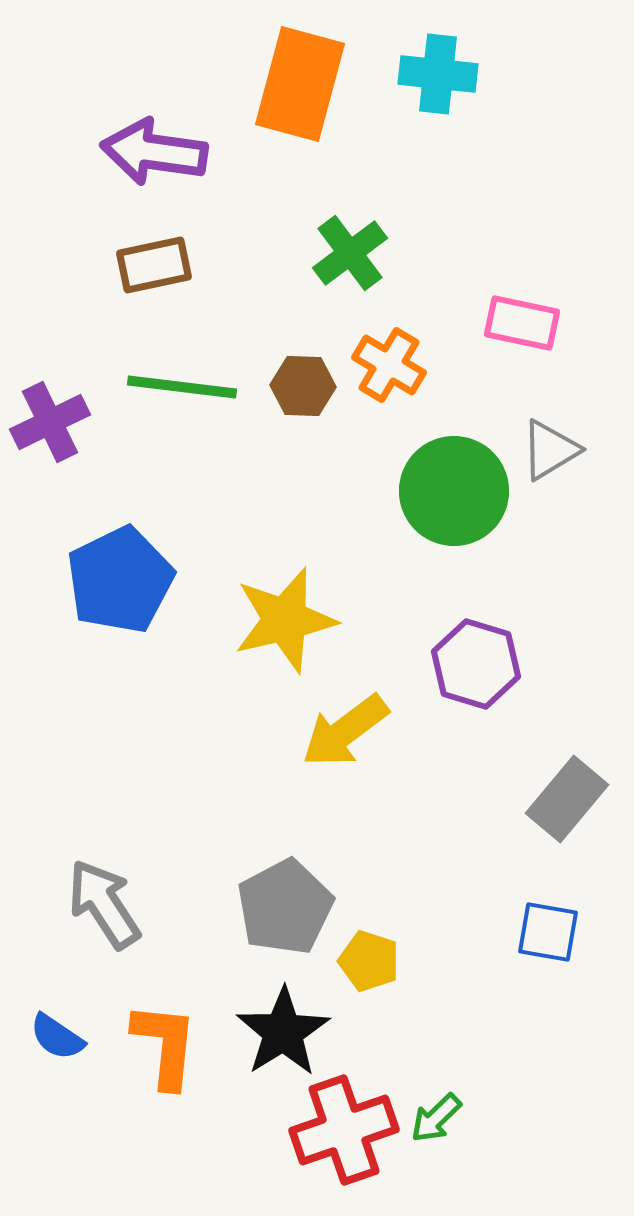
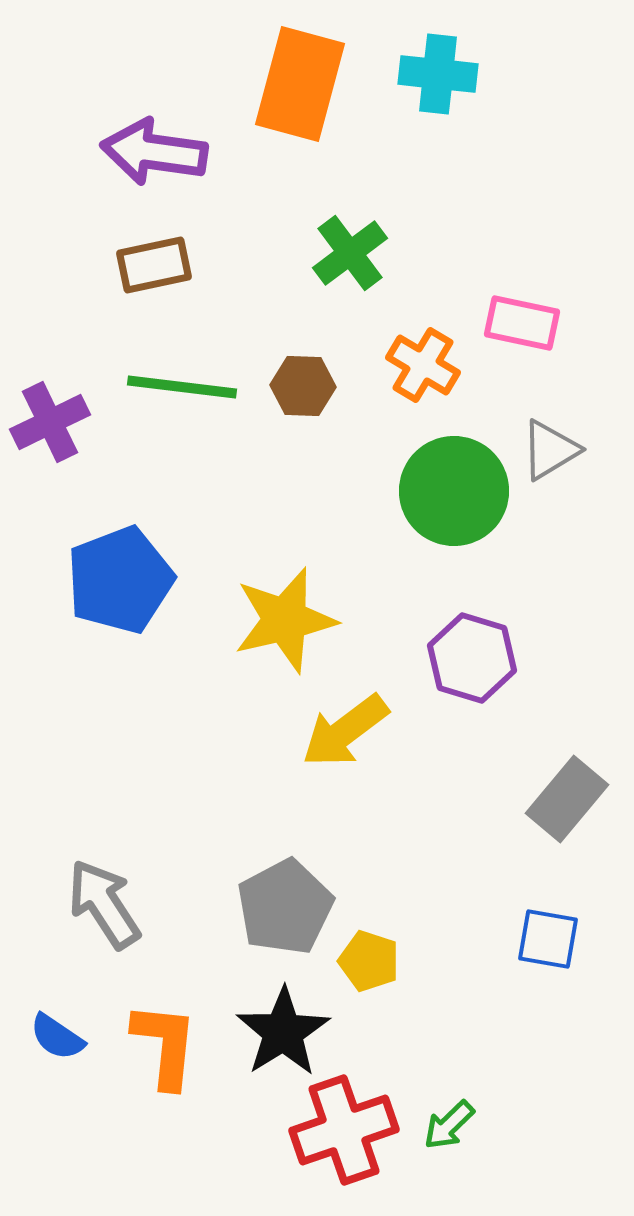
orange cross: moved 34 px right
blue pentagon: rotated 5 degrees clockwise
purple hexagon: moved 4 px left, 6 px up
blue square: moved 7 px down
green arrow: moved 13 px right, 7 px down
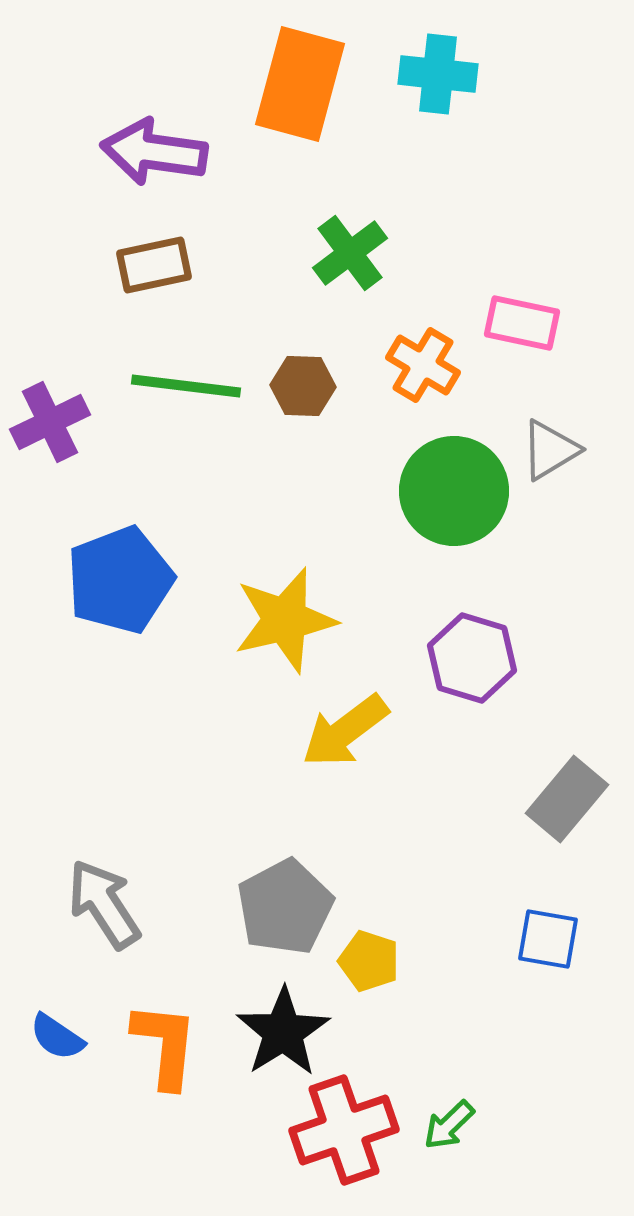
green line: moved 4 px right, 1 px up
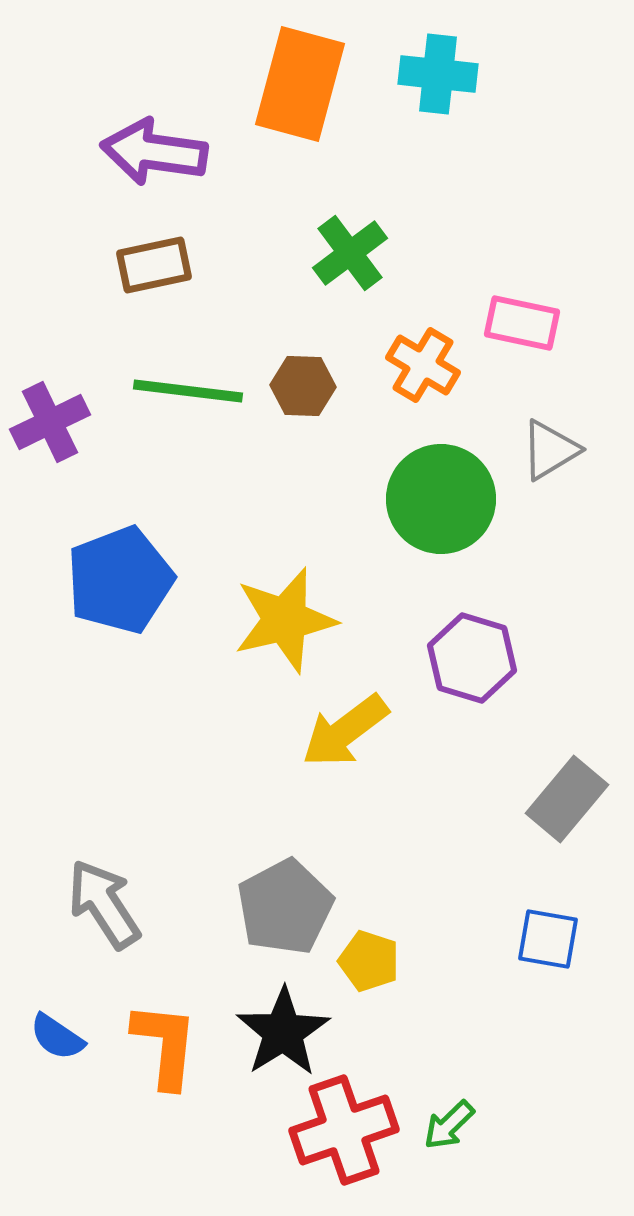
green line: moved 2 px right, 5 px down
green circle: moved 13 px left, 8 px down
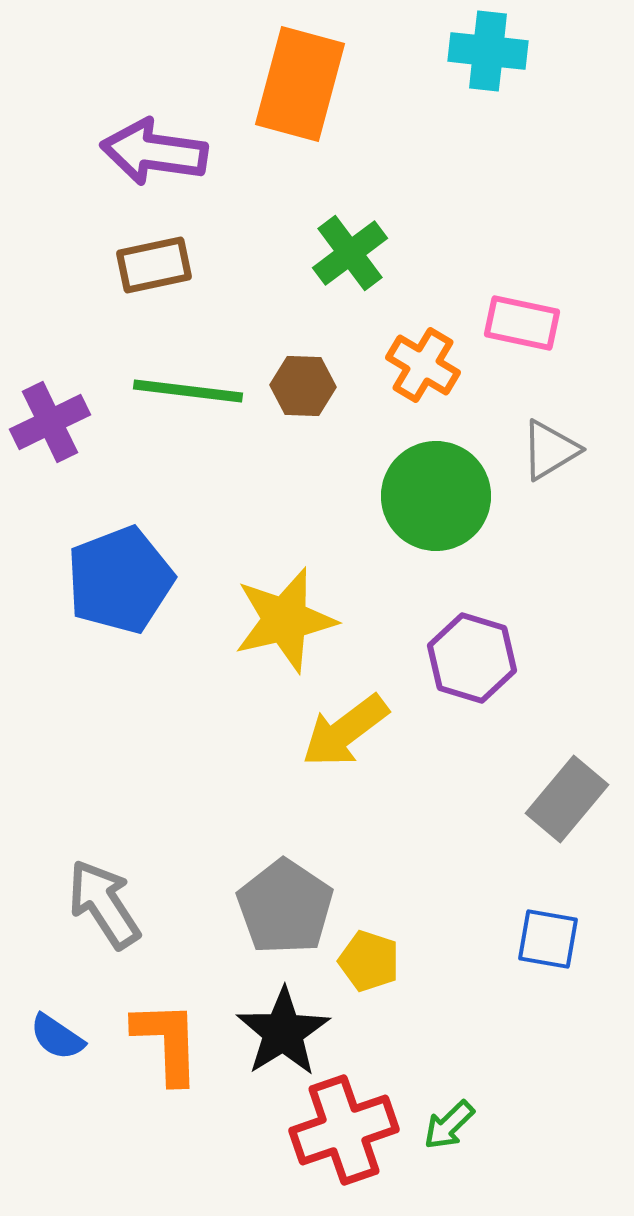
cyan cross: moved 50 px right, 23 px up
green circle: moved 5 px left, 3 px up
gray pentagon: rotated 10 degrees counterclockwise
orange L-shape: moved 2 px right, 3 px up; rotated 8 degrees counterclockwise
